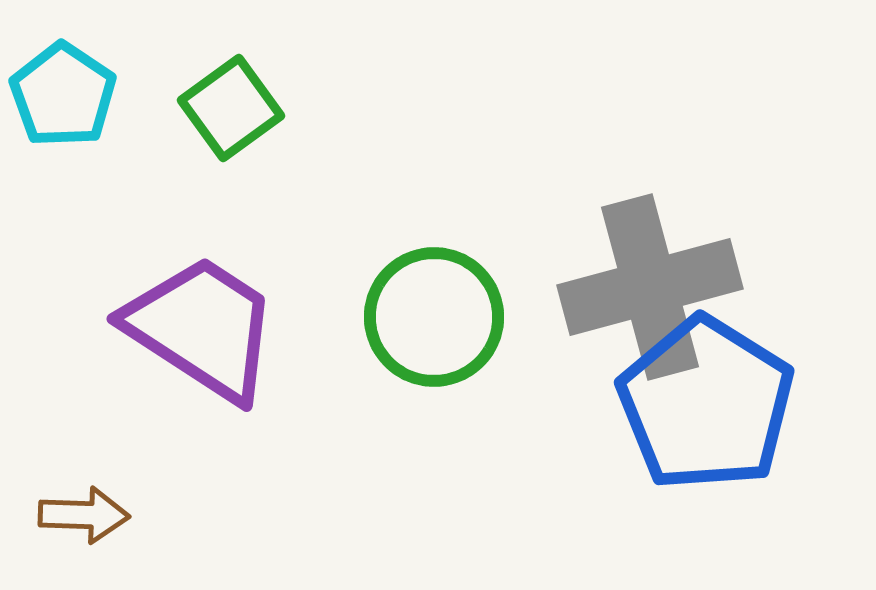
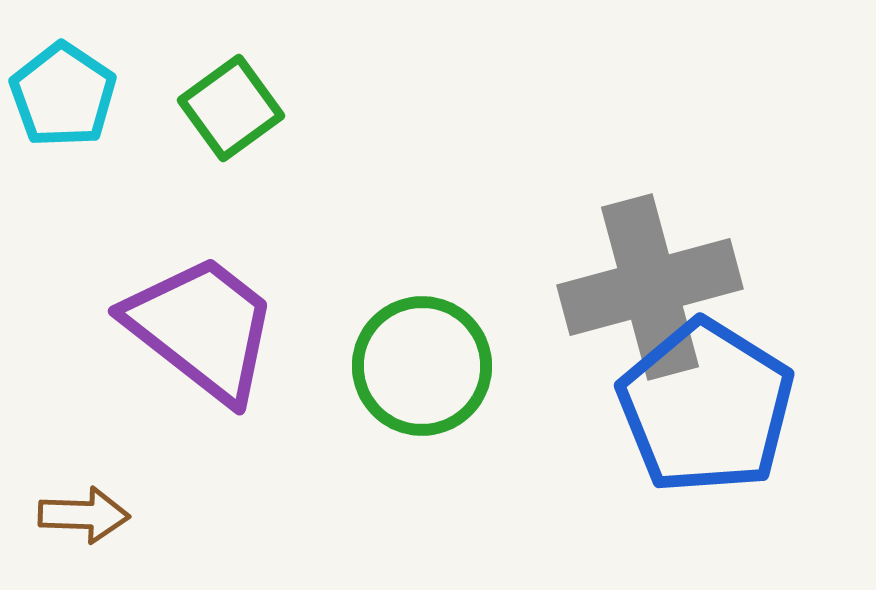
green circle: moved 12 px left, 49 px down
purple trapezoid: rotated 5 degrees clockwise
blue pentagon: moved 3 px down
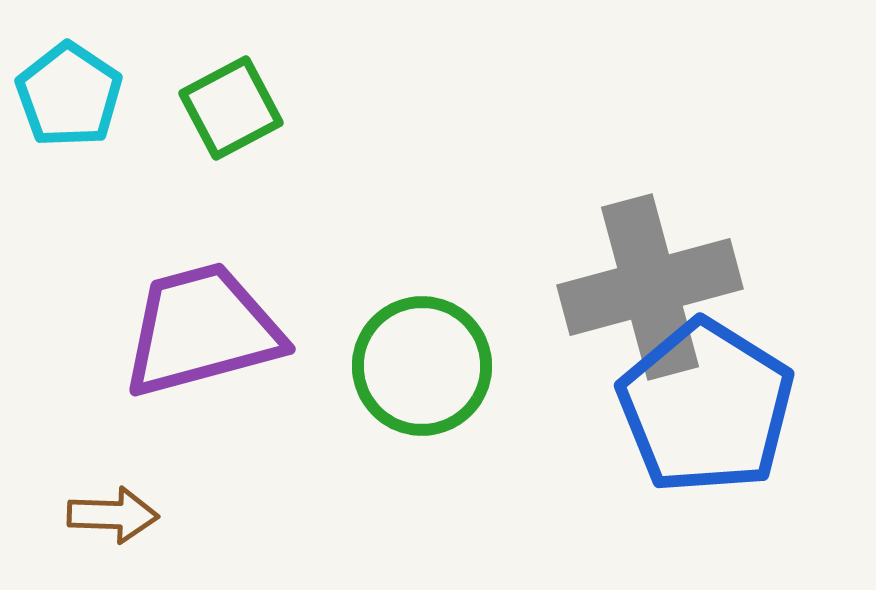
cyan pentagon: moved 6 px right
green square: rotated 8 degrees clockwise
purple trapezoid: moved 2 px down; rotated 53 degrees counterclockwise
brown arrow: moved 29 px right
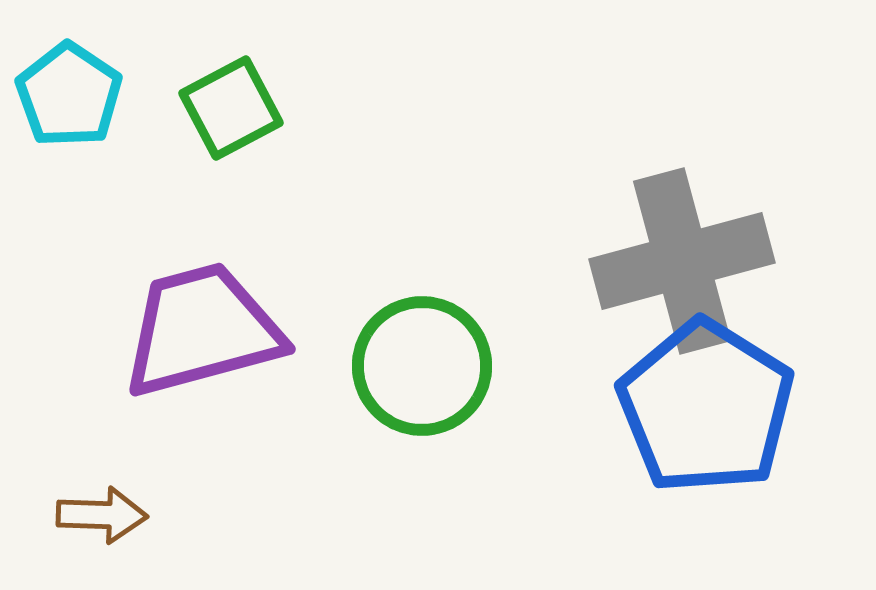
gray cross: moved 32 px right, 26 px up
brown arrow: moved 11 px left
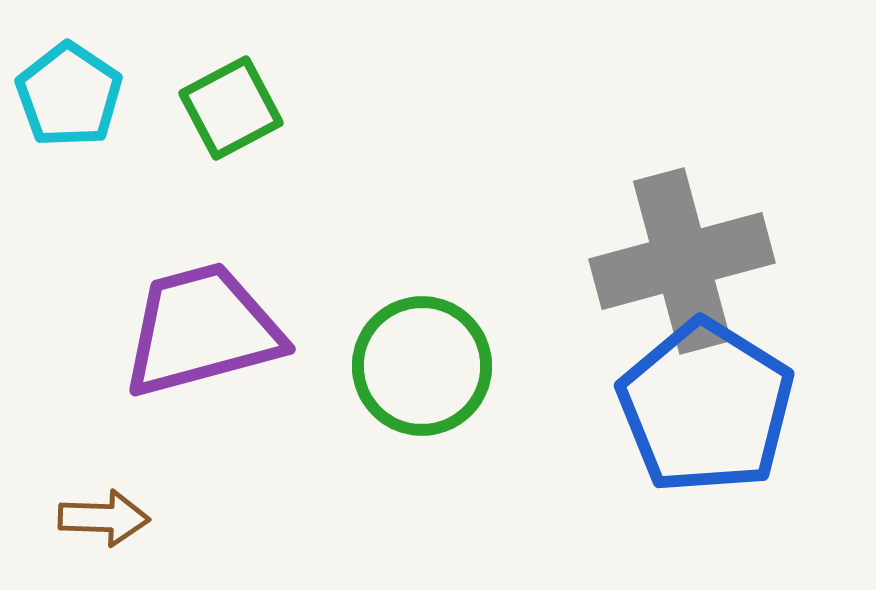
brown arrow: moved 2 px right, 3 px down
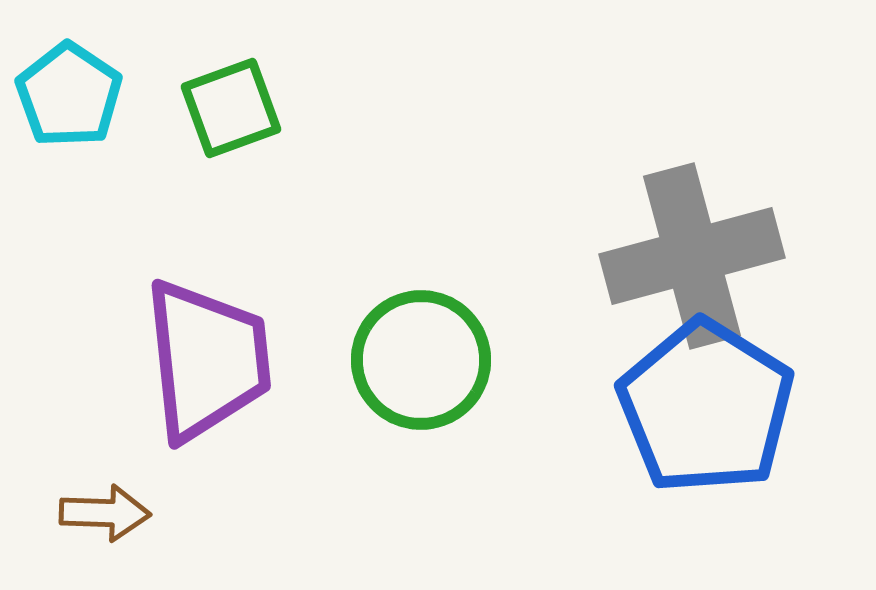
green square: rotated 8 degrees clockwise
gray cross: moved 10 px right, 5 px up
purple trapezoid: moved 5 px right, 30 px down; rotated 99 degrees clockwise
green circle: moved 1 px left, 6 px up
brown arrow: moved 1 px right, 5 px up
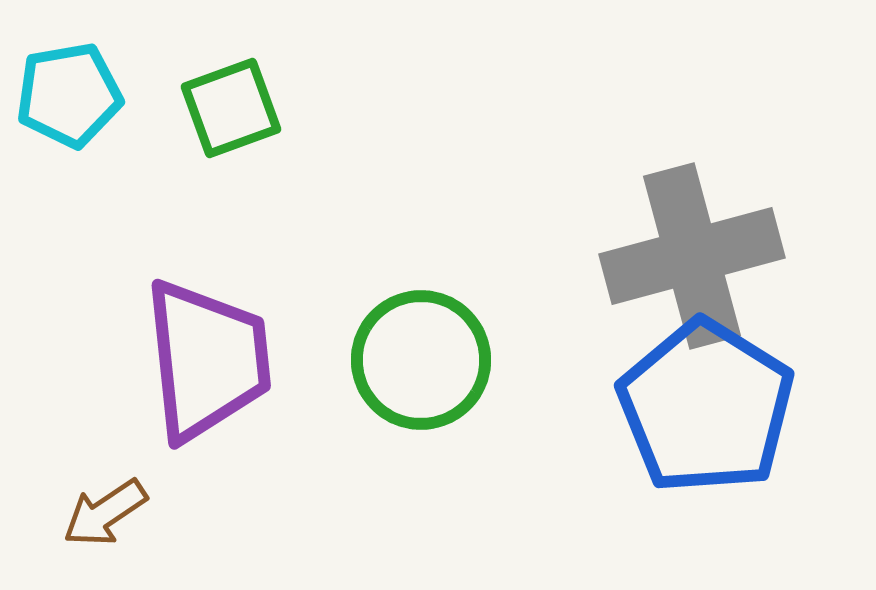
cyan pentagon: rotated 28 degrees clockwise
brown arrow: rotated 144 degrees clockwise
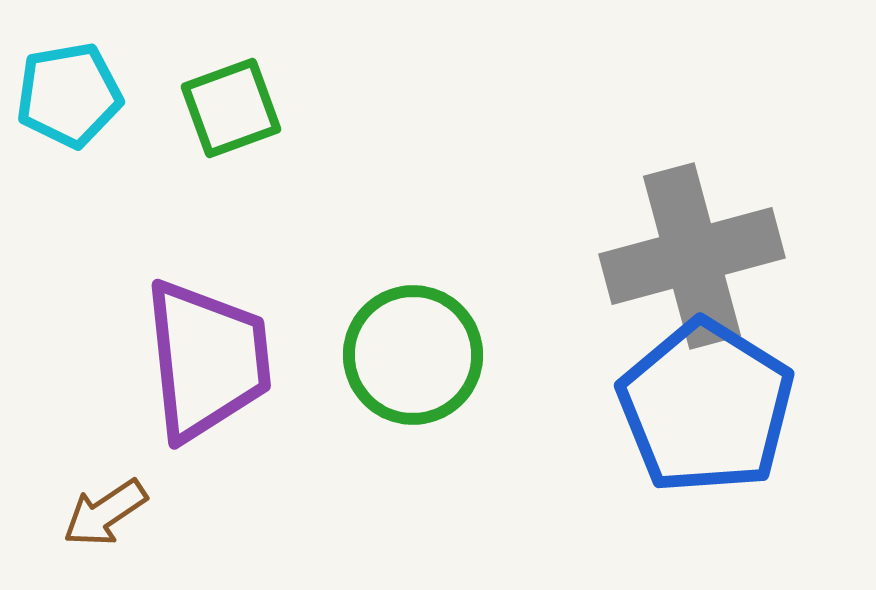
green circle: moved 8 px left, 5 px up
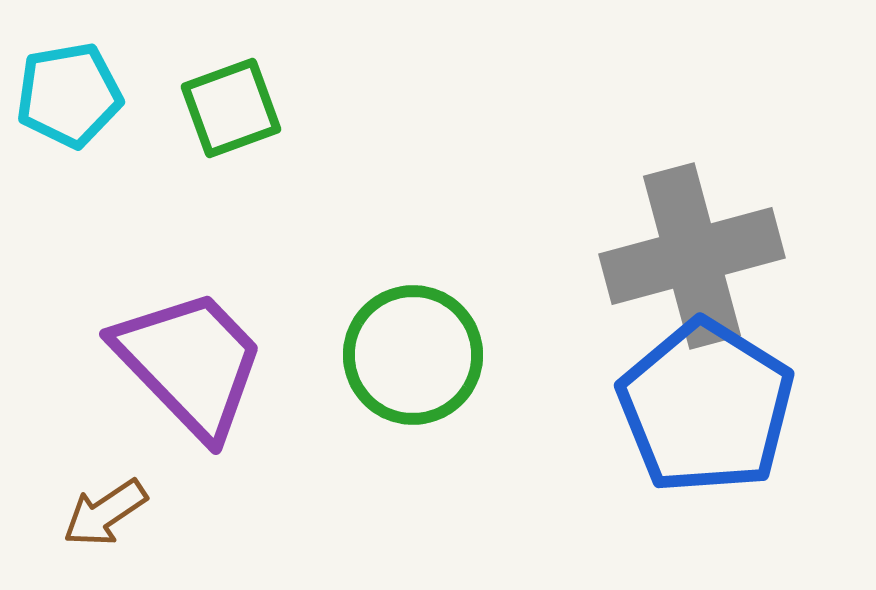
purple trapezoid: moved 17 px left, 3 px down; rotated 38 degrees counterclockwise
